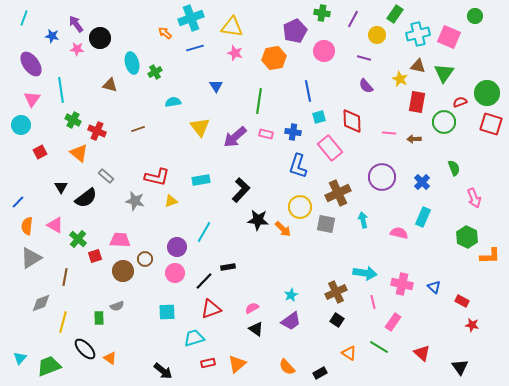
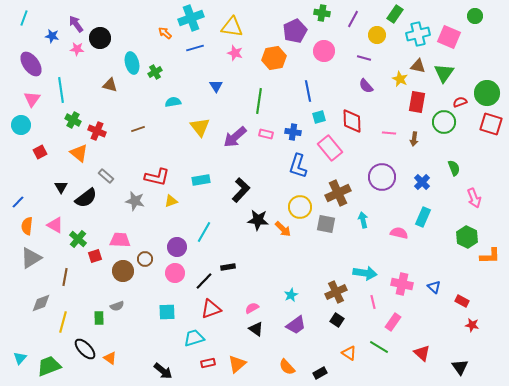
brown arrow at (414, 139): rotated 80 degrees counterclockwise
purple trapezoid at (291, 321): moved 5 px right, 4 px down
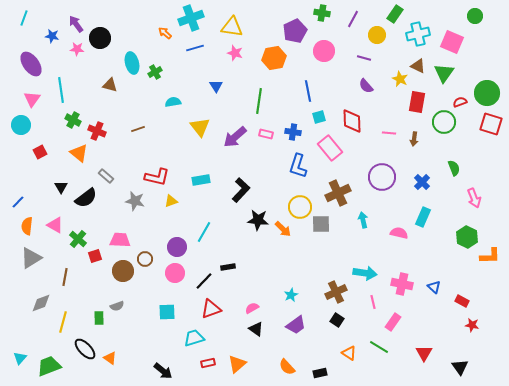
pink square at (449, 37): moved 3 px right, 5 px down
brown triangle at (418, 66): rotated 14 degrees clockwise
gray square at (326, 224): moved 5 px left; rotated 12 degrees counterclockwise
red triangle at (422, 353): moved 2 px right; rotated 18 degrees clockwise
black rectangle at (320, 373): rotated 16 degrees clockwise
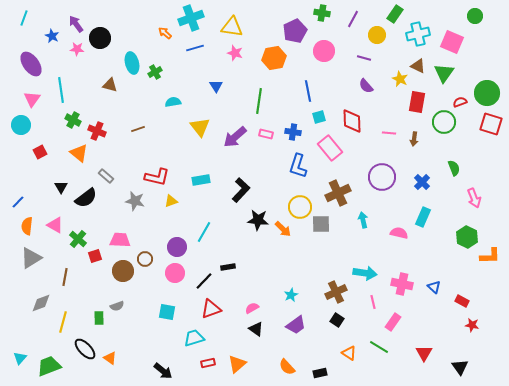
blue star at (52, 36): rotated 16 degrees clockwise
cyan square at (167, 312): rotated 12 degrees clockwise
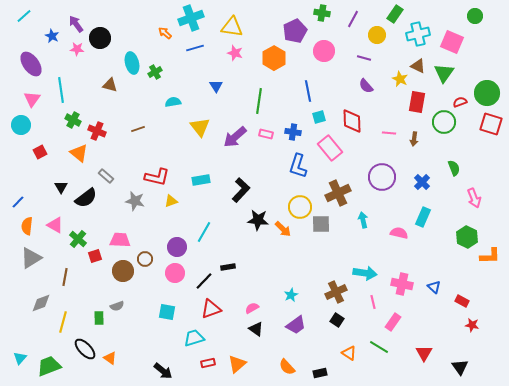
cyan line at (24, 18): moved 2 px up; rotated 28 degrees clockwise
orange hexagon at (274, 58): rotated 20 degrees counterclockwise
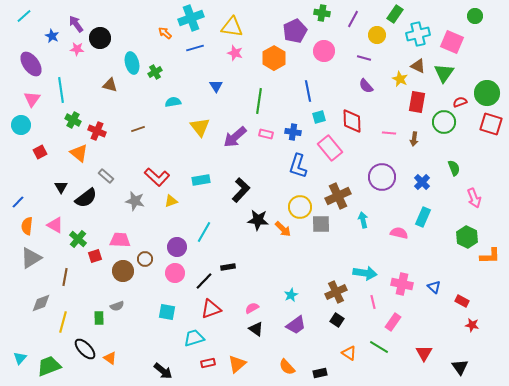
red L-shape at (157, 177): rotated 30 degrees clockwise
brown cross at (338, 193): moved 3 px down
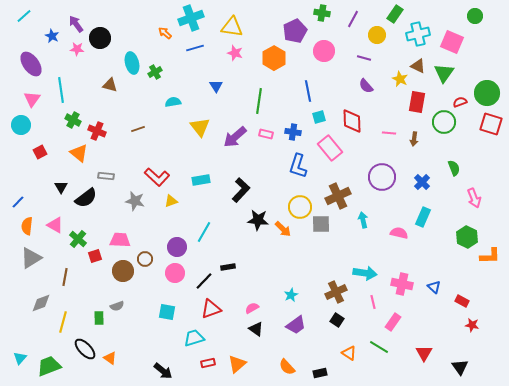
gray rectangle at (106, 176): rotated 35 degrees counterclockwise
